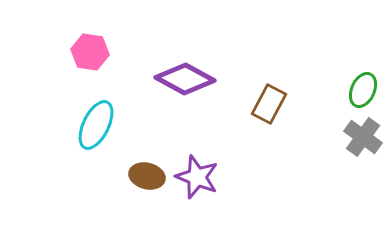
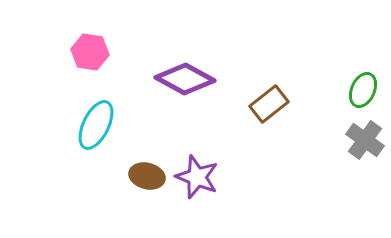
brown rectangle: rotated 24 degrees clockwise
gray cross: moved 2 px right, 3 px down
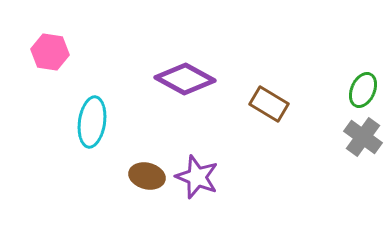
pink hexagon: moved 40 px left
brown rectangle: rotated 69 degrees clockwise
cyan ellipse: moved 4 px left, 3 px up; rotated 18 degrees counterclockwise
gray cross: moved 2 px left, 3 px up
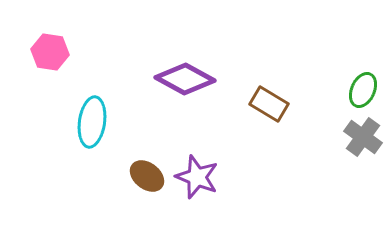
brown ellipse: rotated 24 degrees clockwise
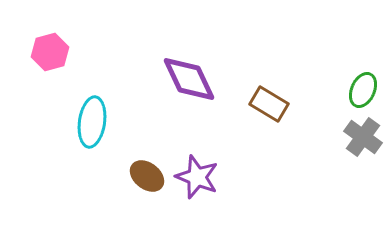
pink hexagon: rotated 24 degrees counterclockwise
purple diamond: moved 4 px right; rotated 36 degrees clockwise
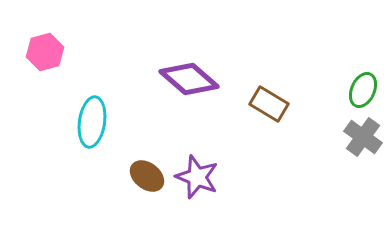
pink hexagon: moved 5 px left
purple diamond: rotated 24 degrees counterclockwise
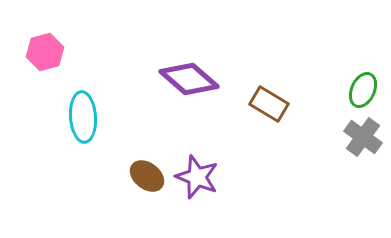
cyan ellipse: moved 9 px left, 5 px up; rotated 12 degrees counterclockwise
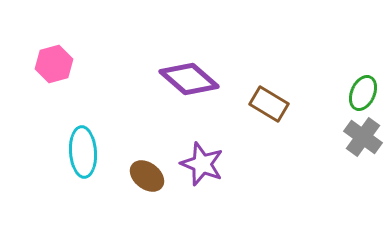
pink hexagon: moved 9 px right, 12 px down
green ellipse: moved 3 px down
cyan ellipse: moved 35 px down
purple star: moved 5 px right, 13 px up
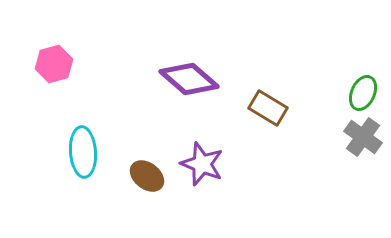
brown rectangle: moved 1 px left, 4 px down
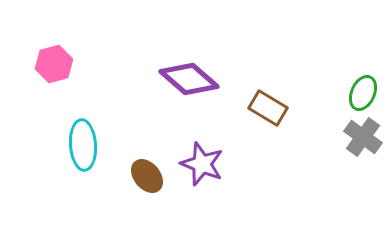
cyan ellipse: moved 7 px up
brown ellipse: rotated 12 degrees clockwise
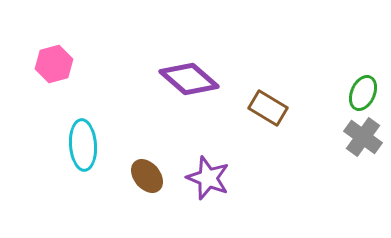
purple star: moved 6 px right, 14 px down
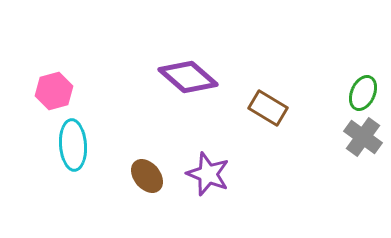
pink hexagon: moved 27 px down
purple diamond: moved 1 px left, 2 px up
cyan ellipse: moved 10 px left
purple star: moved 4 px up
